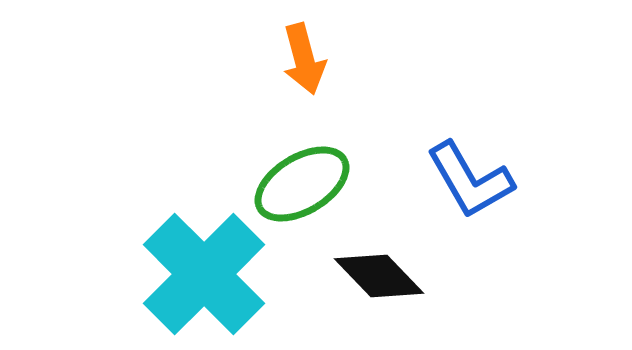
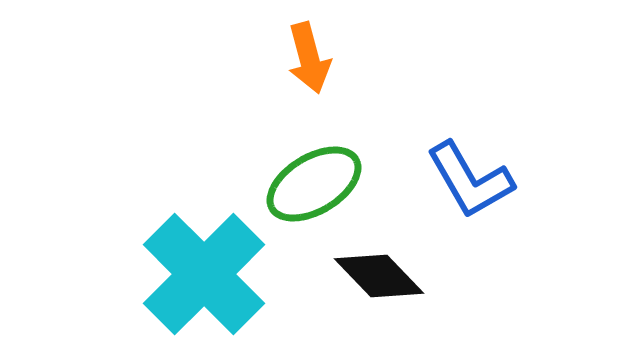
orange arrow: moved 5 px right, 1 px up
green ellipse: moved 12 px right
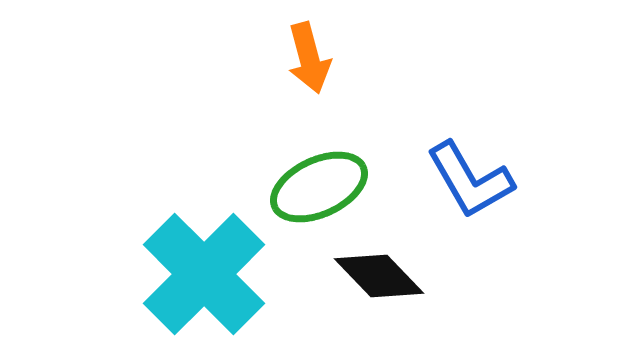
green ellipse: moved 5 px right, 3 px down; rotated 6 degrees clockwise
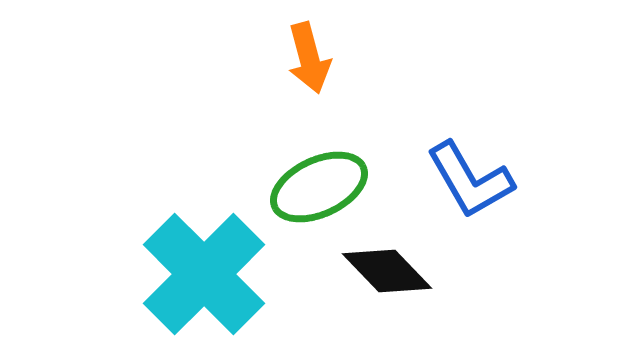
black diamond: moved 8 px right, 5 px up
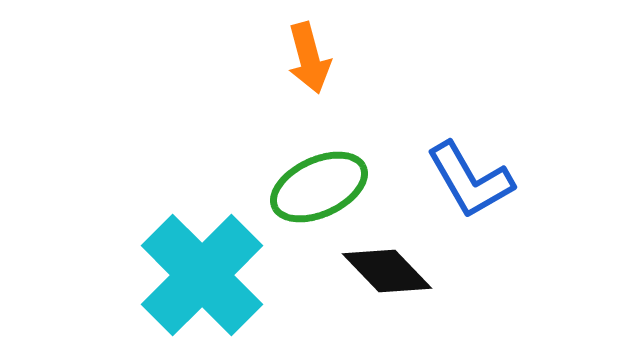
cyan cross: moved 2 px left, 1 px down
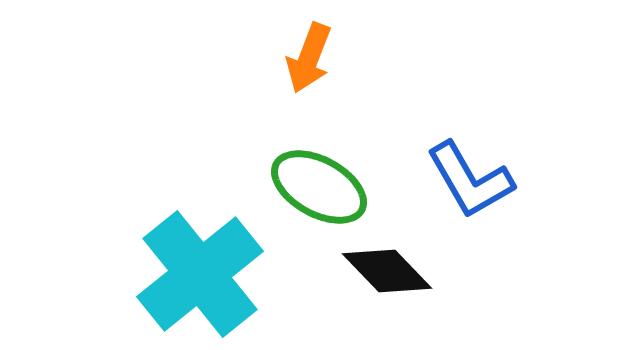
orange arrow: rotated 36 degrees clockwise
green ellipse: rotated 54 degrees clockwise
cyan cross: moved 2 px left, 1 px up; rotated 6 degrees clockwise
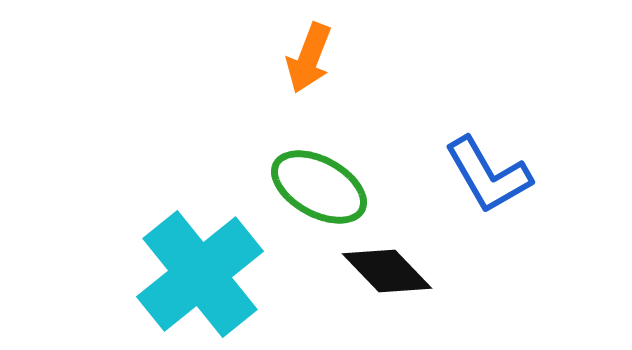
blue L-shape: moved 18 px right, 5 px up
